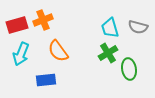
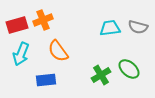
cyan trapezoid: rotated 100 degrees clockwise
green cross: moved 7 px left, 22 px down
green ellipse: rotated 40 degrees counterclockwise
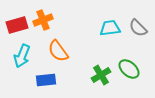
gray semicircle: moved 1 px down; rotated 30 degrees clockwise
cyan arrow: moved 1 px right, 2 px down
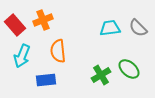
red rectangle: moved 2 px left; rotated 65 degrees clockwise
orange semicircle: rotated 30 degrees clockwise
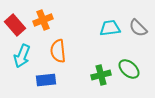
green cross: rotated 18 degrees clockwise
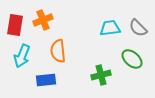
red rectangle: rotated 50 degrees clockwise
green ellipse: moved 3 px right, 10 px up
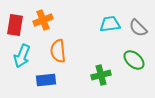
cyan trapezoid: moved 4 px up
green ellipse: moved 2 px right, 1 px down
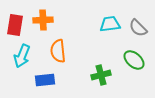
orange cross: rotated 18 degrees clockwise
blue rectangle: moved 1 px left
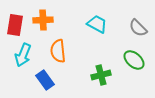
cyan trapezoid: moved 13 px left; rotated 35 degrees clockwise
cyan arrow: moved 1 px right, 1 px up
blue rectangle: rotated 60 degrees clockwise
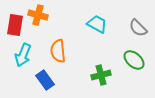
orange cross: moved 5 px left, 5 px up; rotated 18 degrees clockwise
